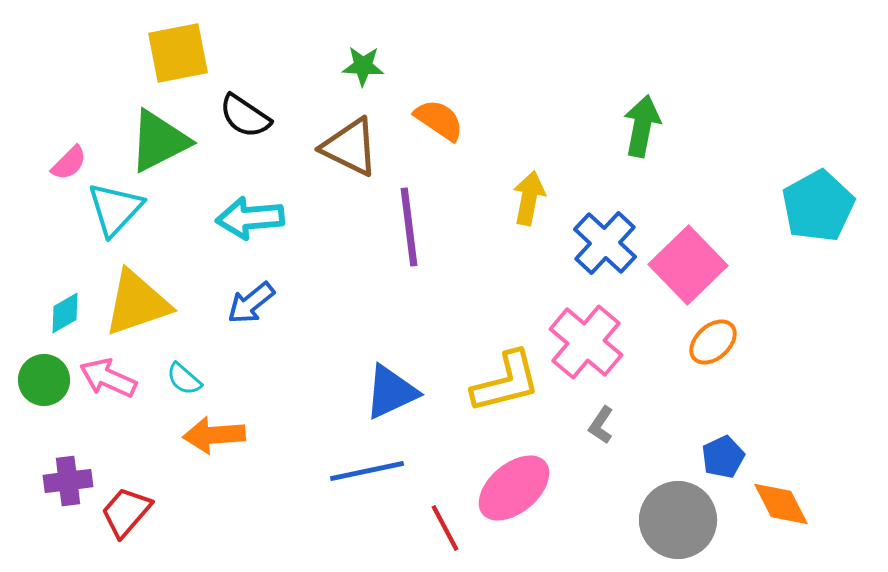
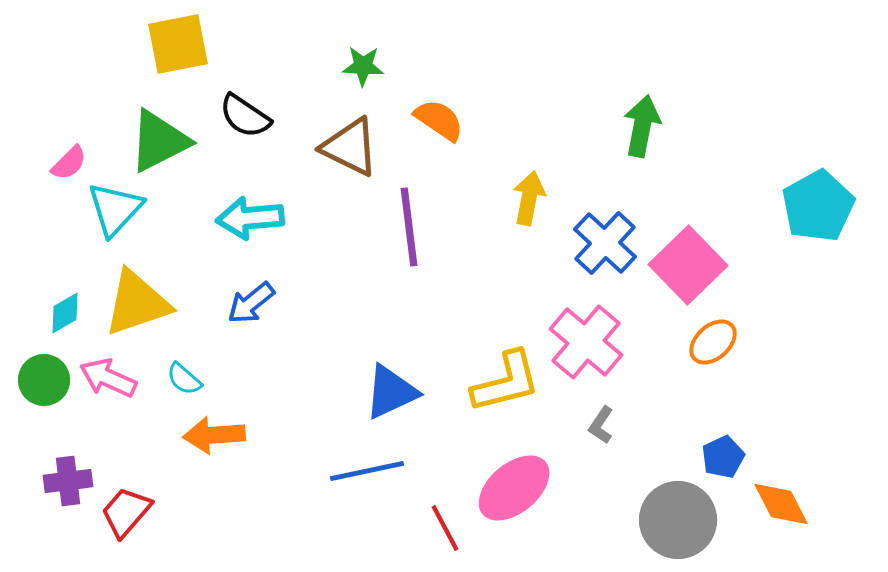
yellow square: moved 9 px up
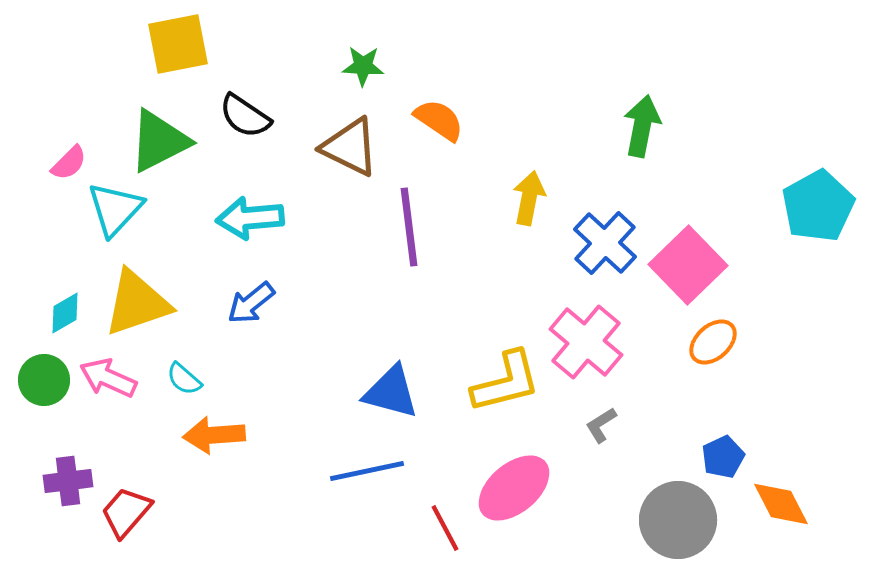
blue triangle: rotated 40 degrees clockwise
gray L-shape: rotated 24 degrees clockwise
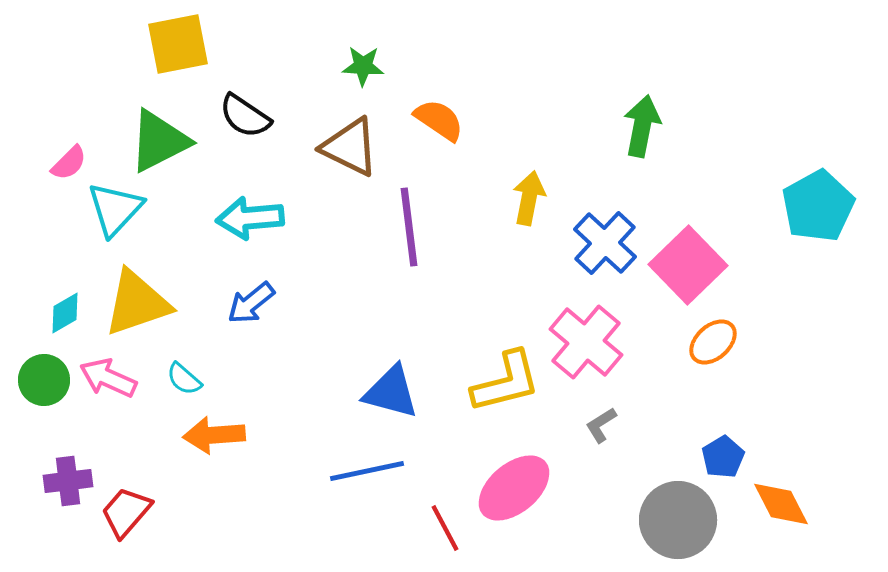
blue pentagon: rotated 6 degrees counterclockwise
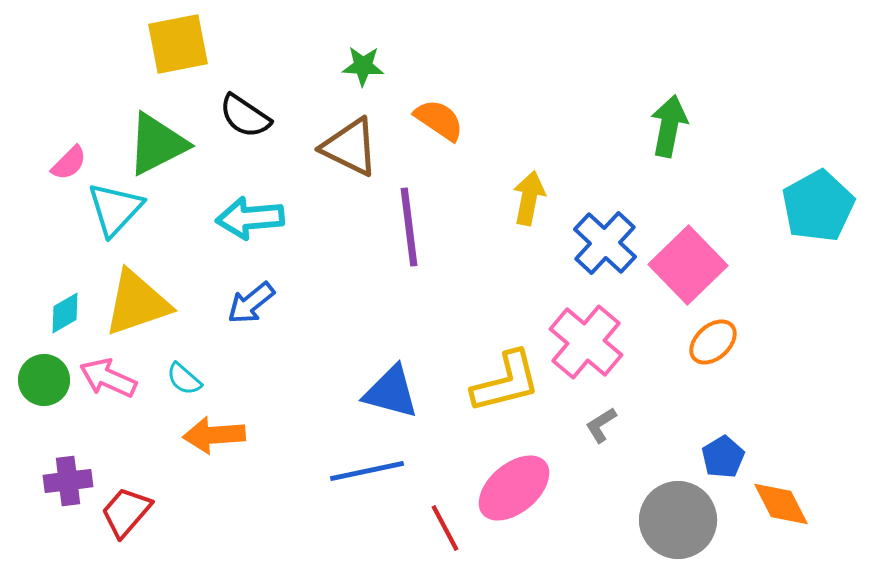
green arrow: moved 27 px right
green triangle: moved 2 px left, 3 px down
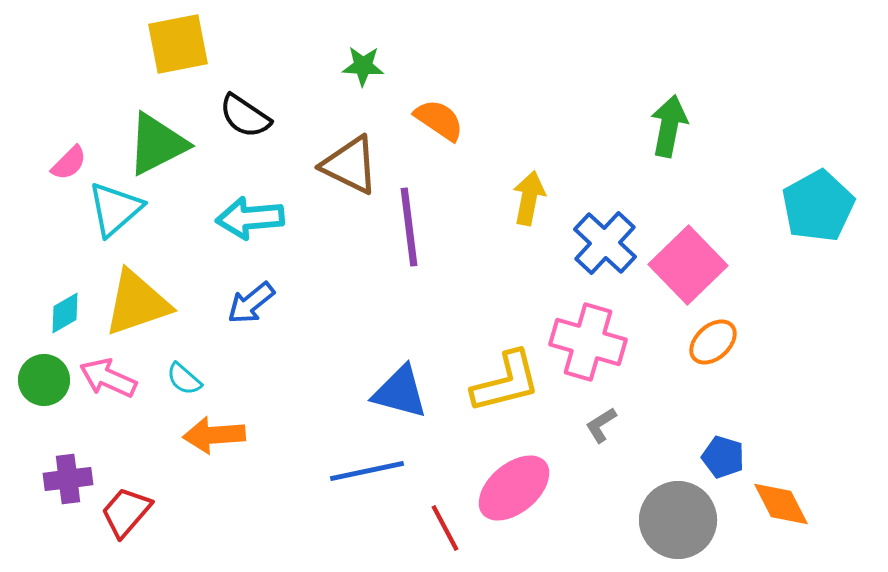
brown triangle: moved 18 px down
cyan triangle: rotated 6 degrees clockwise
pink cross: moved 2 px right; rotated 24 degrees counterclockwise
blue triangle: moved 9 px right
blue pentagon: rotated 24 degrees counterclockwise
purple cross: moved 2 px up
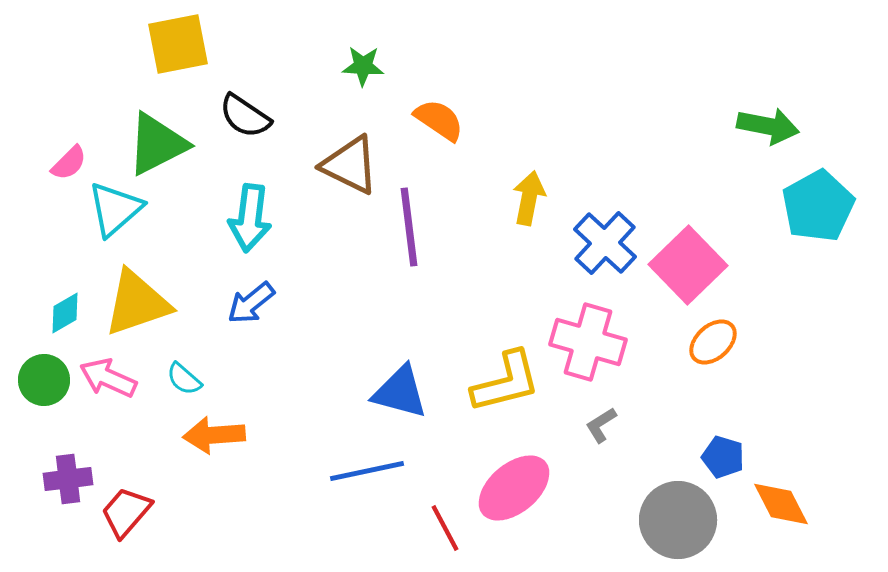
green arrow: moved 99 px right; rotated 90 degrees clockwise
cyan arrow: rotated 78 degrees counterclockwise
